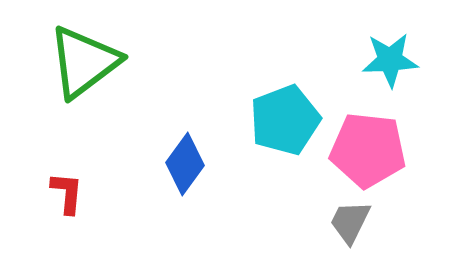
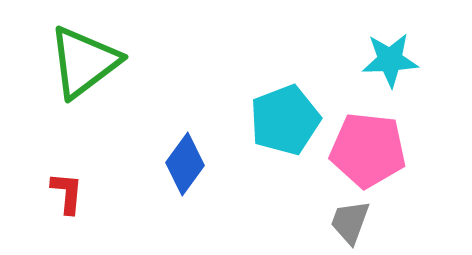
gray trapezoid: rotated 6 degrees counterclockwise
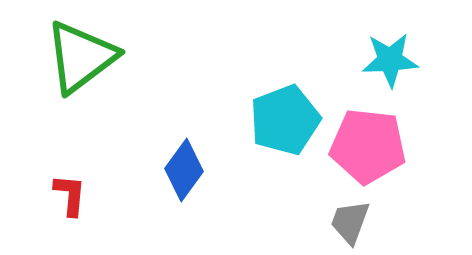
green triangle: moved 3 px left, 5 px up
pink pentagon: moved 4 px up
blue diamond: moved 1 px left, 6 px down
red L-shape: moved 3 px right, 2 px down
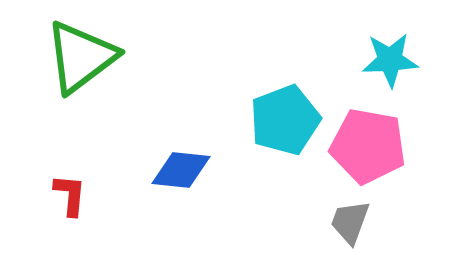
pink pentagon: rotated 4 degrees clockwise
blue diamond: moved 3 px left; rotated 60 degrees clockwise
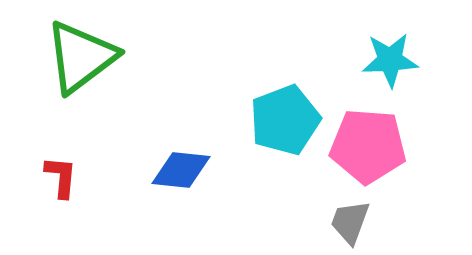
pink pentagon: rotated 6 degrees counterclockwise
red L-shape: moved 9 px left, 18 px up
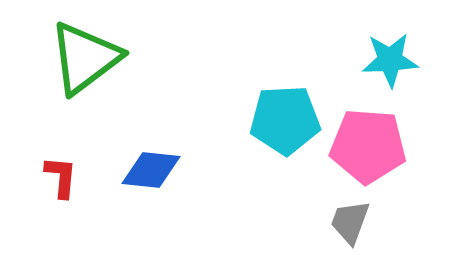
green triangle: moved 4 px right, 1 px down
cyan pentagon: rotated 18 degrees clockwise
blue diamond: moved 30 px left
